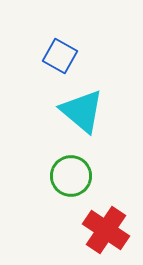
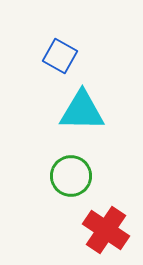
cyan triangle: rotated 39 degrees counterclockwise
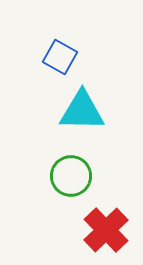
blue square: moved 1 px down
red cross: rotated 12 degrees clockwise
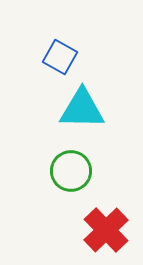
cyan triangle: moved 2 px up
green circle: moved 5 px up
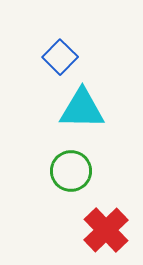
blue square: rotated 16 degrees clockwise
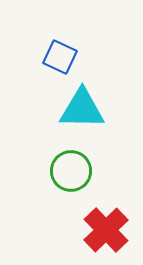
blue square: rotated 20 degrees counterclockwise
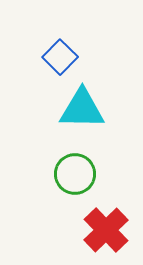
blue square: rotated 20 degrees clockwise
green circle: moved 4 px right, 3 px down
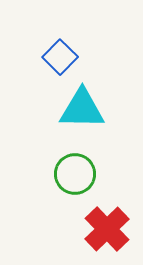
red cross: moved 1 px right, 1 px up
